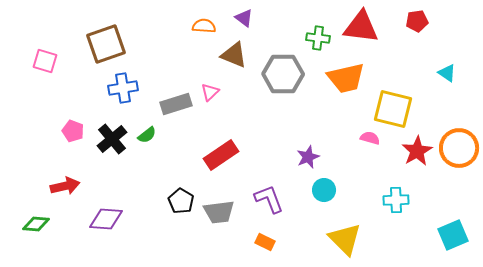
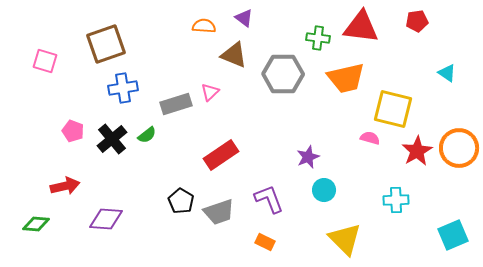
gray trapezoid: rotated 12 degrees counterclockwise
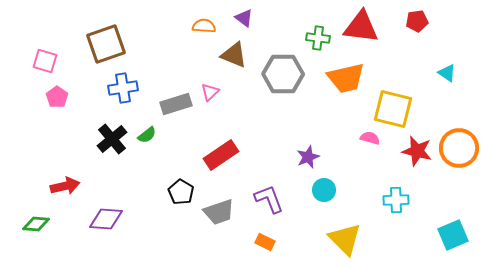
pink pentagon: moved 16 px left, 34 px up; rotated 15 degrees clockwise
red star: rotated 28 degrees counterclockwise
black pentagon: moved 9 px up
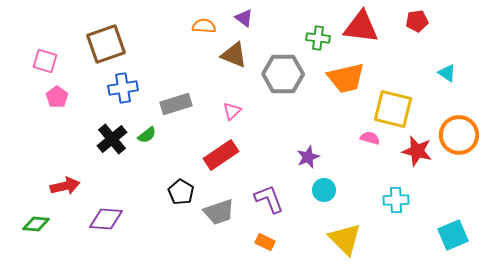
pink triangle: moved 22 px right, 19 px down
orange circle: moved 13 px up
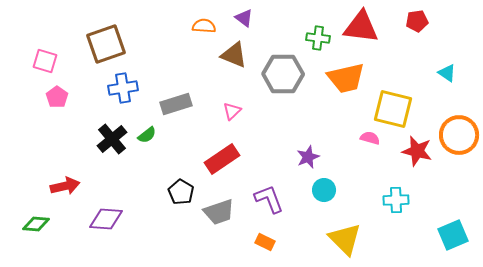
red rectangle: moved 1 px right, 4 px down
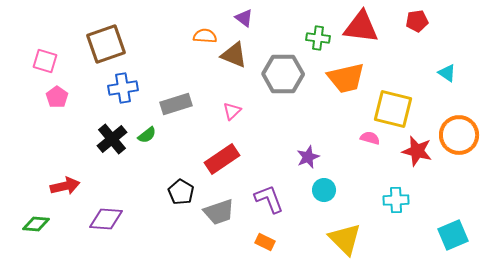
orange semicircle: moved 1 px right, 10 px down
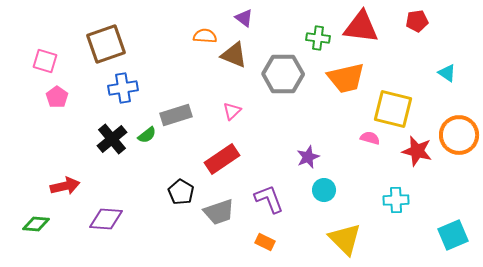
gray rectangle: moved 11 px down
